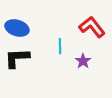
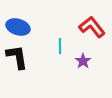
blue ellipse: moved 1 px right, 1 px up
black L-shape: moved 1 px up; rotated 84 degrees clockwise
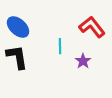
blue ellipse: rotated 25 degrees clockwise
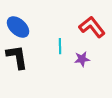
purple star: moved 1 px left, 2 px up; rotated 28 degrees clockwise
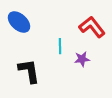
blue ellipse: moved 1 px right, 5 px up
black L-shape: moved 12 px right, 14 px down
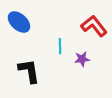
red L-shape: moved 2 px right, 1 px up
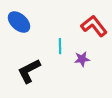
black L-shape: rotated 108 degrees counterclockwise
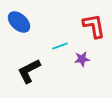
red L-shape: rotated 28 degrees clockwise
cyan line: rotated 70 degrees clockwise
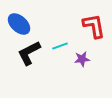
blue ellipse: moved 2 px down
black L-shape: moved 18 px up
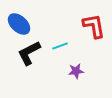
purple star: moved 6 px left, 12 px down
